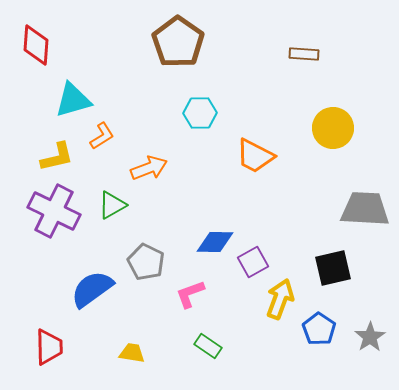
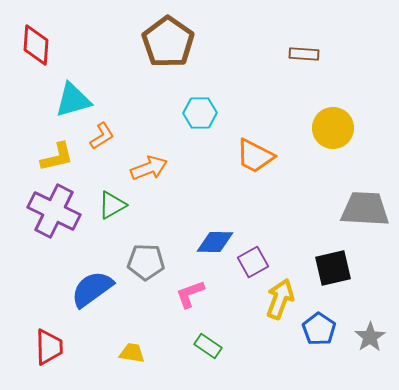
brown pentagon: moved 10 px left
gray pentagon: rotated 24 degrees counterclockwise
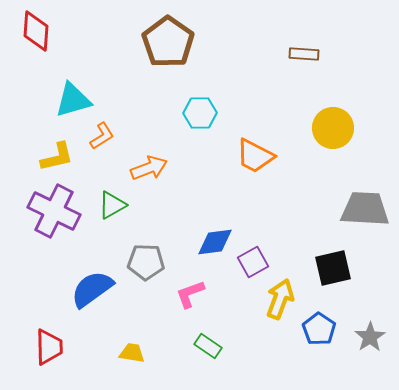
red diamond: moved 14 px up
blue diamond: rotated 9 degrees counterclockwise
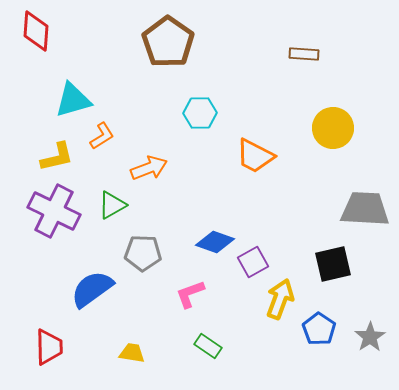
blue diamond: rotated 27 degrees clockwise
gray pentagon: moved 3 px left, 9 px up
black square: moved 4 px up
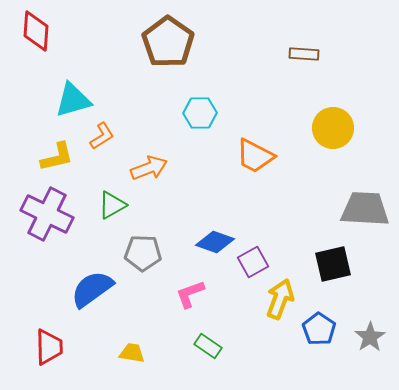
purple cross: moved 7 px left, 3 px down
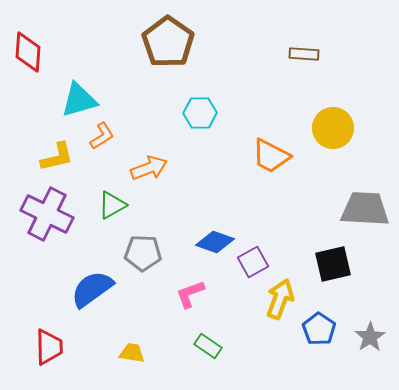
red diamond: moved 8 px left, 21 px down
cyan triangle: moved 6 px right
orange trapezoid: moved 16 px right
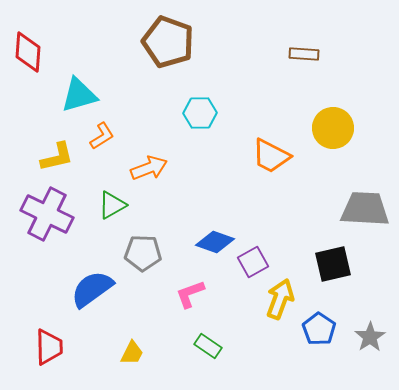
brown pentagon: rotated 15 degrees counterclockwise
cyan triangle: moved 5 px up
yellow trapezoid: rotated 108 degrees clockwise
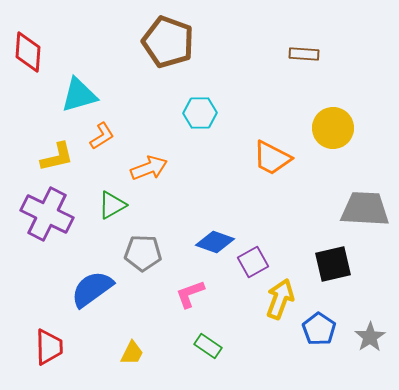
orange trapezoid: moved 1 px right, 2 px down
